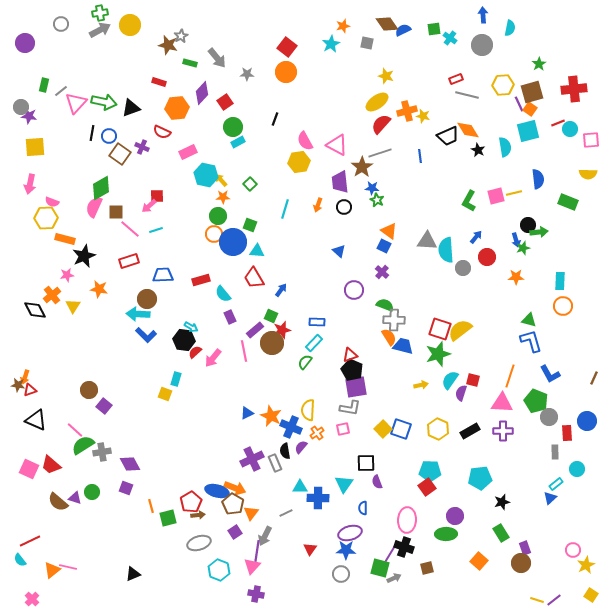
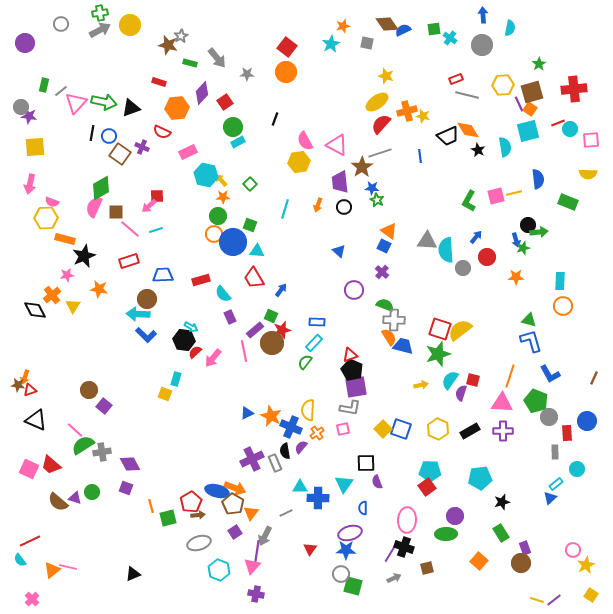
green square at (380, 568): moved 27 px left, 18 px down
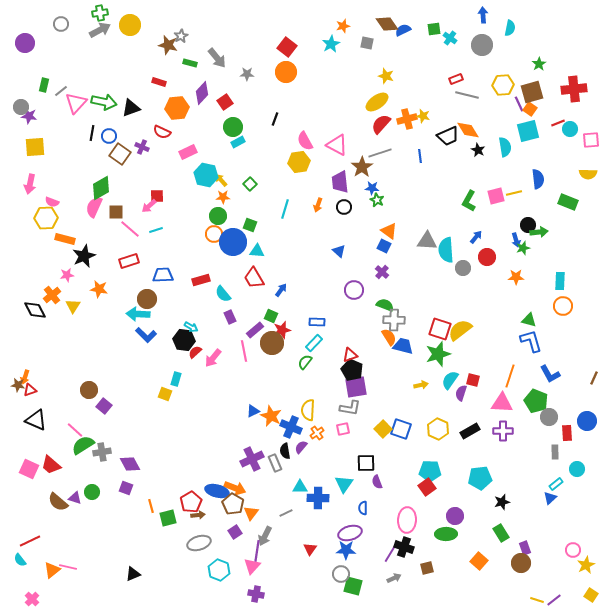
orange cross at (407, 111): moved 8 px down
blue triangle at (247, 413): moved 6 px right, 2 px up
